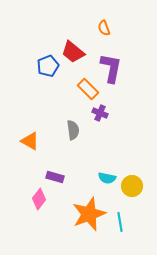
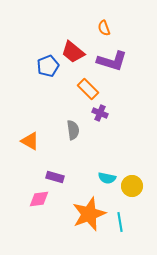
purple L-shape: moved 1 px right, 7 px up; rotated 96 degrees clockwise
pink diamond: rotated 45 degrees clockwise
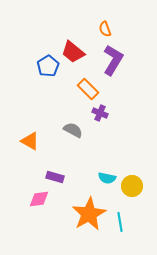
orange semicircle: moved 1 px right, 1 px down
purple L-shape: moved 1 px right, 1 px up; rotated 76 degrees counterclockwise
blue pentagon: rotated 10 degrees counterclockwise
gray semicircle: rotated 54 degrees counterclockwise
orange star: rotated 8 degrees counterclockwise
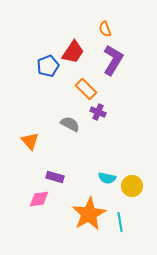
red trapezoid: rotated 95 degrees counterclockwise
blue pentagon: rotated 10 degrees clockwise
orange rectangle: moved 2 px left
purple cross: moved 2 px left, 1 px up
gray semicircle: moved 3 px left, 6 px up
orange triangle: rotated 18 degrees clockwise
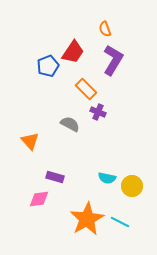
orange star: moved 2 px left, 5 px down
cyan line: rotated 54 degrees counterclockwise
